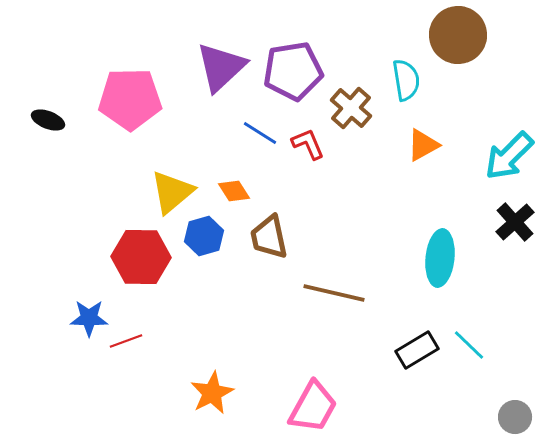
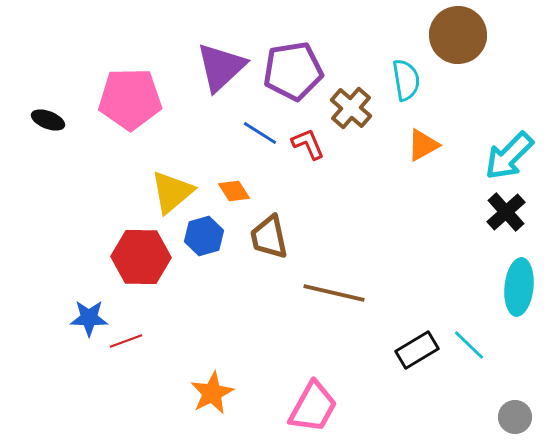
black cross: moved 9 px left, 10 px up
cyan ellipse: moved 79 px right, 29 px down
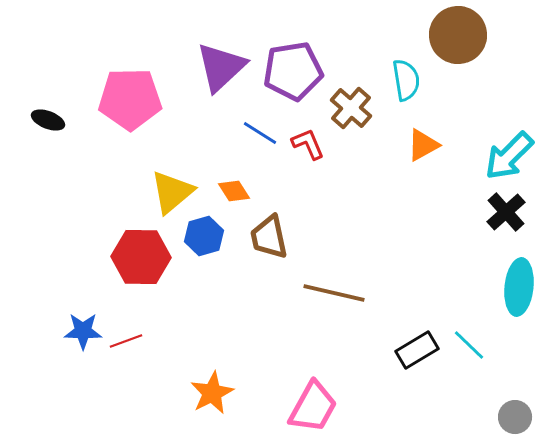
blue star: moved 6 px left, 13 px down
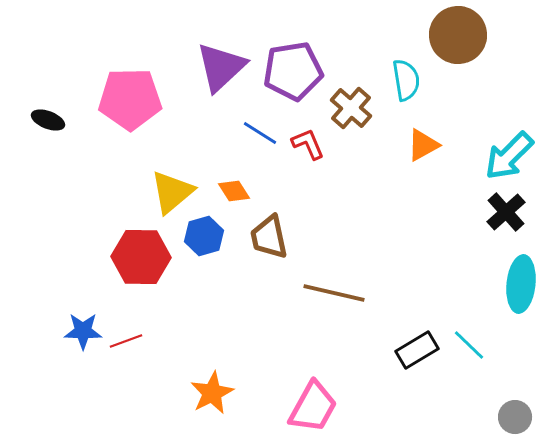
cyan ellipse: moved 2 px right, 3 px up
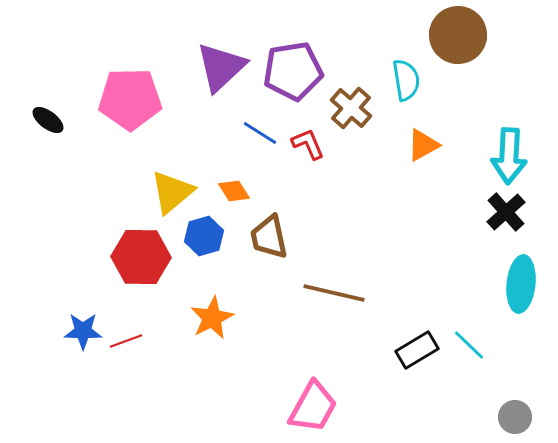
black ellipse: rotated 16 degrees clockwise
cyan arrow: rotated 42 degrees counterclockwise
orange star: moved 75 px up
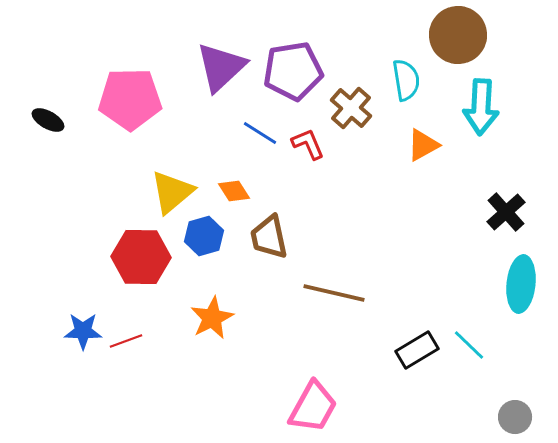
black ellipse: rotated 8 degrees counterclockwise
cyan arrow: moved 28 px left, 49 px up
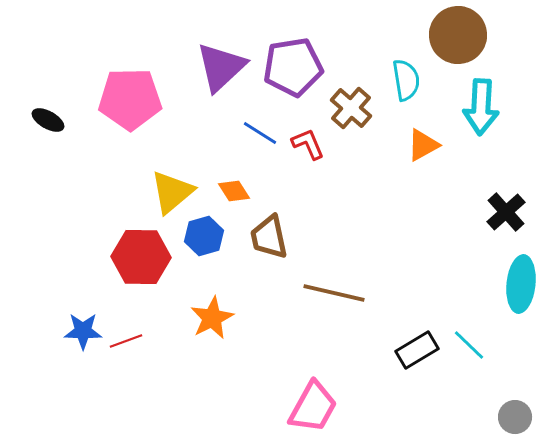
purple pentagon: moved 4 px up
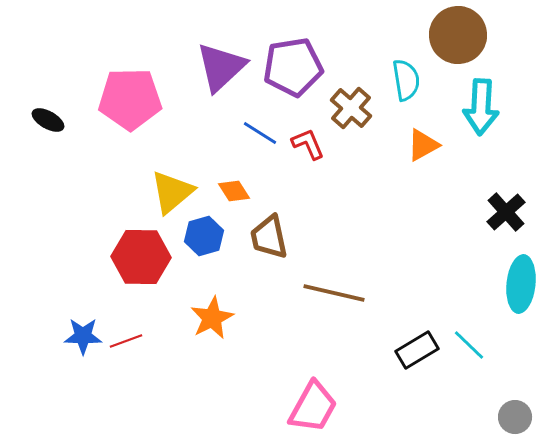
blue star: moved 5 px down
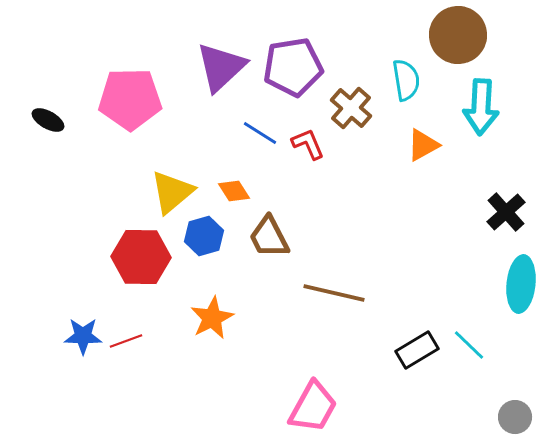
brown trapezoid: rotated 15 degrees counterclockwise
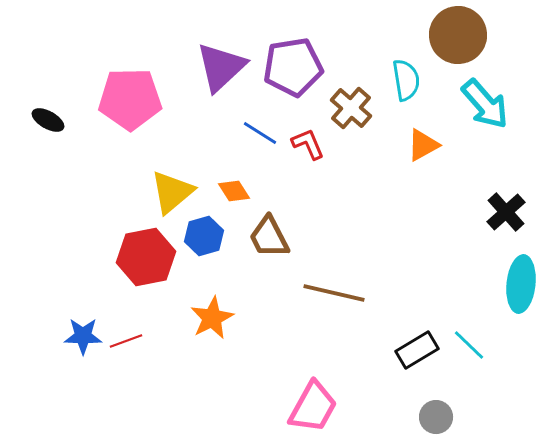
cyan arrow: moved 4 px right, 3 px up; rotated 44 degrees counterclockwise
red hexagon: moved 5 px right; rotated 12 degrees counterclockwise
gray circle: moved 79 px left
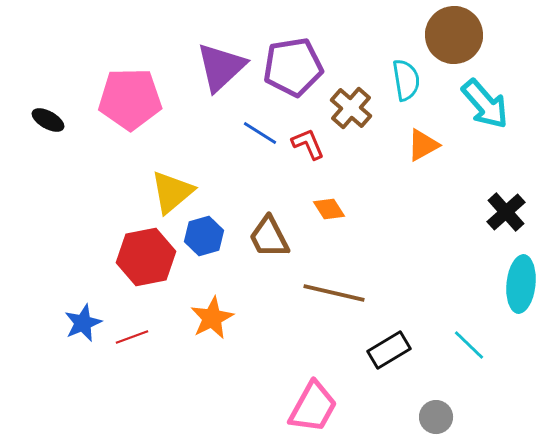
brown circle: moved 4 px left
orange diamond: moved 95 px right, 18 px down
blue star: moved 13 px up; rotated 24 degrees counterclockwise
red line: moved 6 px right, 4 px up
black rectangle: moved 28 px left
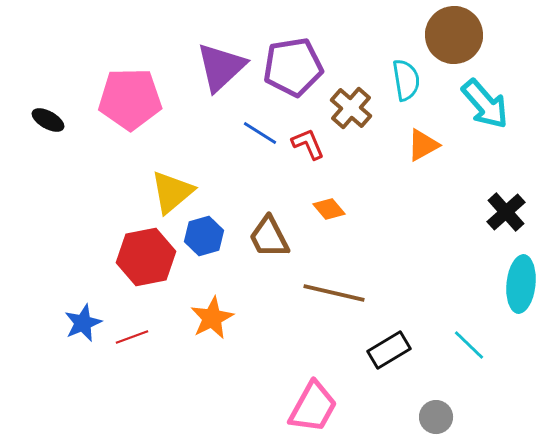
orange diamond: rotated 8 degrees counterclockwise
